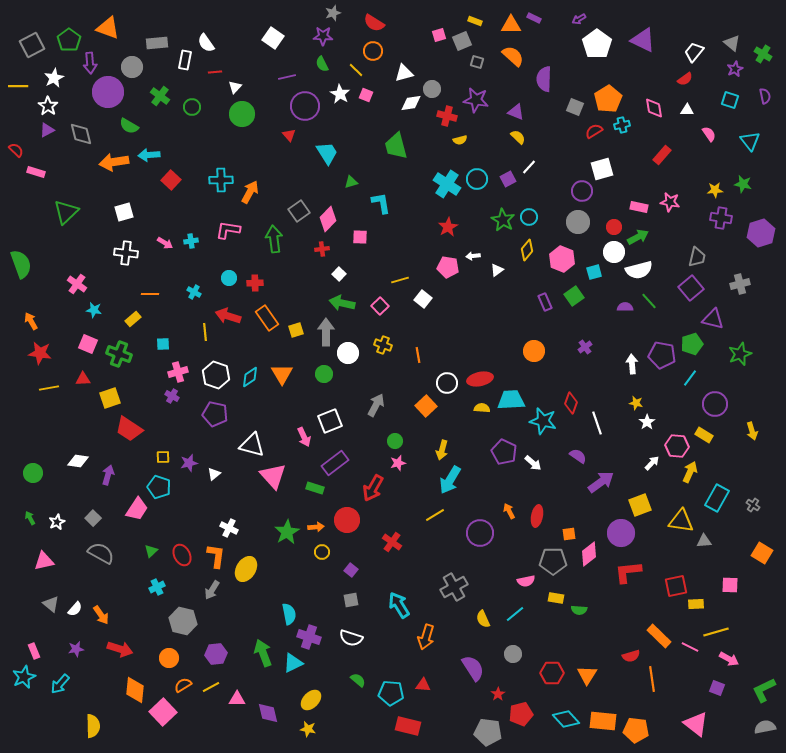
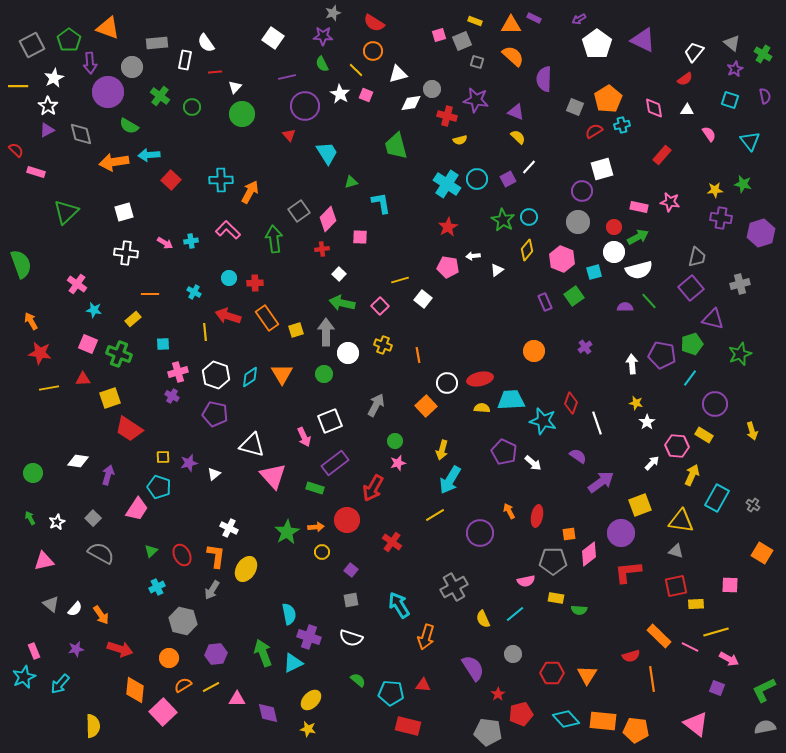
white triangle at (404, 73): moved 6 px left, 1 px down
pink L-shape at (228, 230): rotated 35 degrees clockwise
yellow arrow at (690, 472): moved 2 px right, 3 px down
gray triangle at (704, 541): moved 28 px left, 10 px down; rotated 21 degrees clockwise
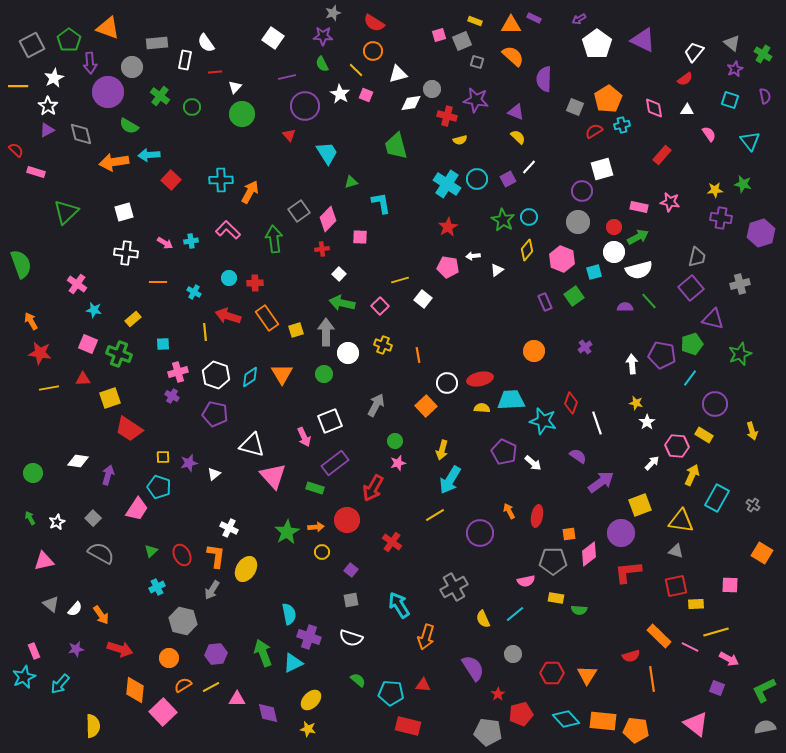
orange line at (150, 294): moved 8 px right, 12 px up
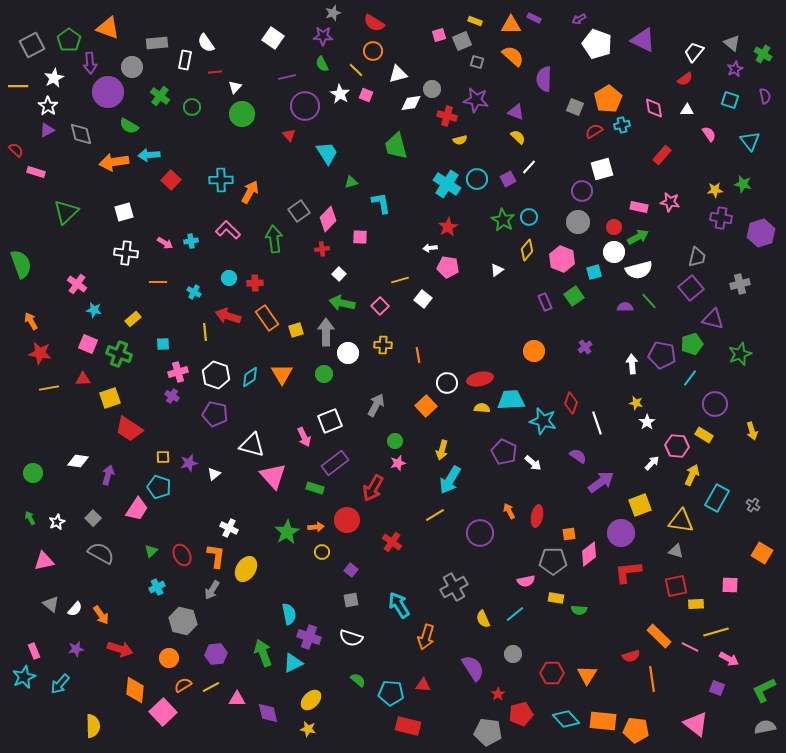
white pentagon at (597, 44): rotated 16 degrees counterclockwise
white arrow at (473, 256): moved 43 px left, 8 px up
yellow cross at (383, 345): rotated 18 degrees counterclockwise
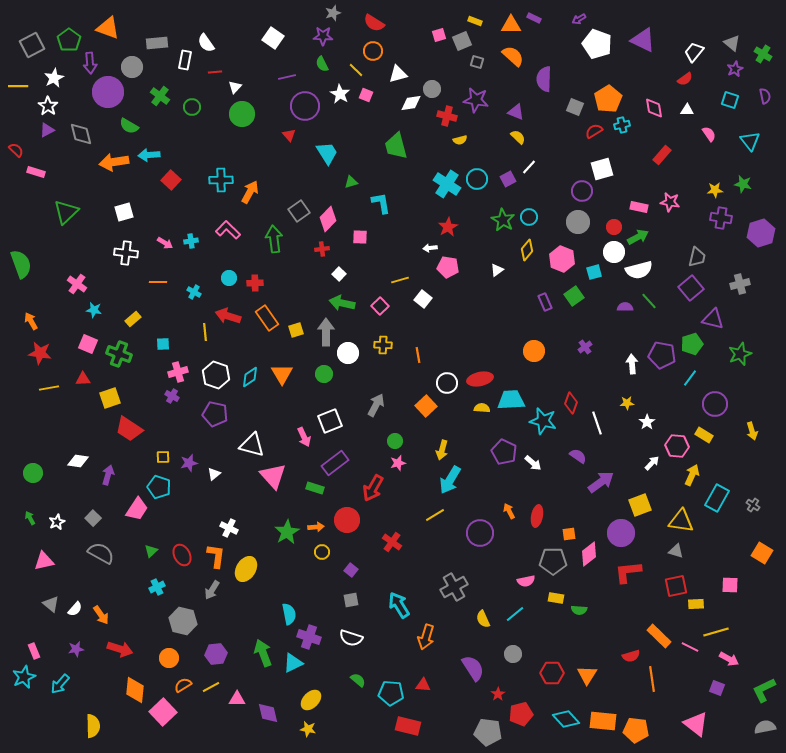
yellow star at (636, 403): moved 9 px left; rotated 16 degrees counterclockwise
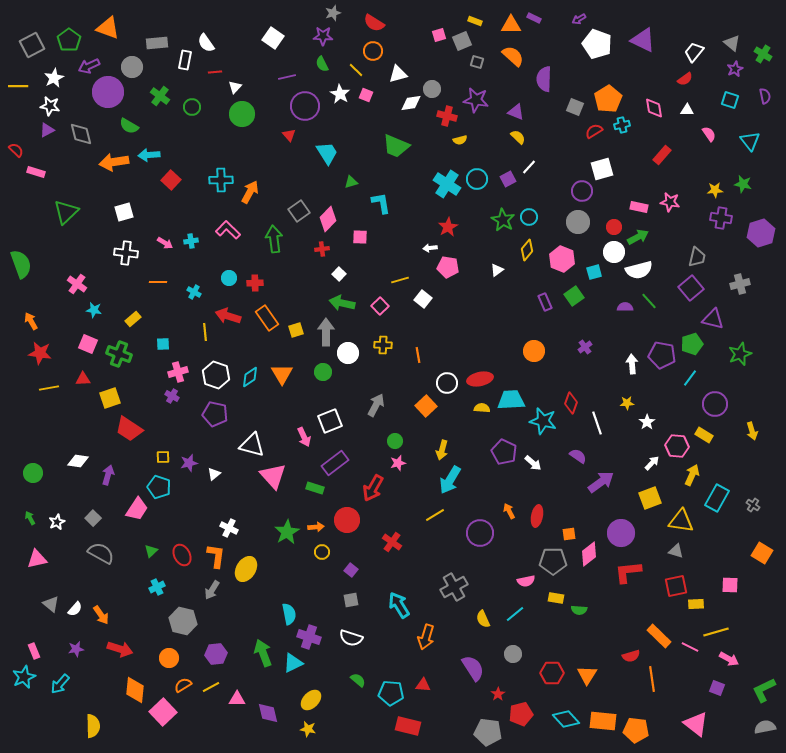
purple arrow at (90, 63): moved 1 px left, 3 px down; rotated 70 degrees clockwise
white star at (48, 106): moved 2 px right; rotated 24 degrees counterclockwise
green trapezoid at (396, 146): rotated 52 degrees counterclockwise
green circle at (324, 374): moved 1 px left, 2 px up
yellow square at (640, 505): moved 10 px right, 7 px up
pink triangle at (44, 561): moved 7 px left, 2 px up
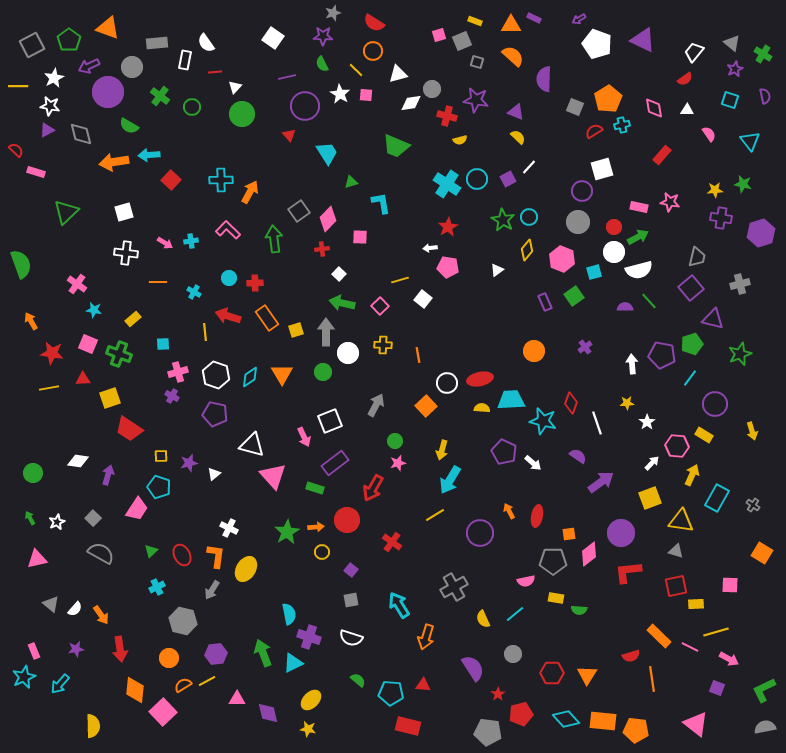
pink square at (366, 95): rotated 16 degrees counterclockwise
red star at (40, 353): moved 12 px right
yellow square at (163, 457): moved 2 px left, 1 px up
red arrow at (120, 649): rotated 65 degrees clockwise
yellow line at (211, 687): moved 4 px left, 6 px up
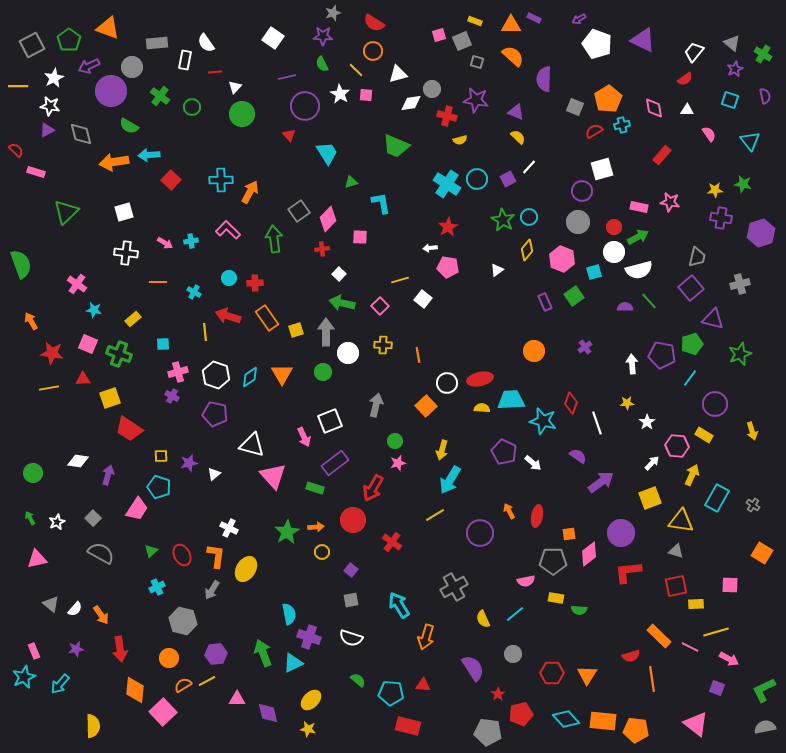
purple circle at (108, 92): moved 3 px right, 1 px up
gray arrow at (376, 405): rotated 15 degrees counterclockwise
red circle at (347, 520): moved 6 px right
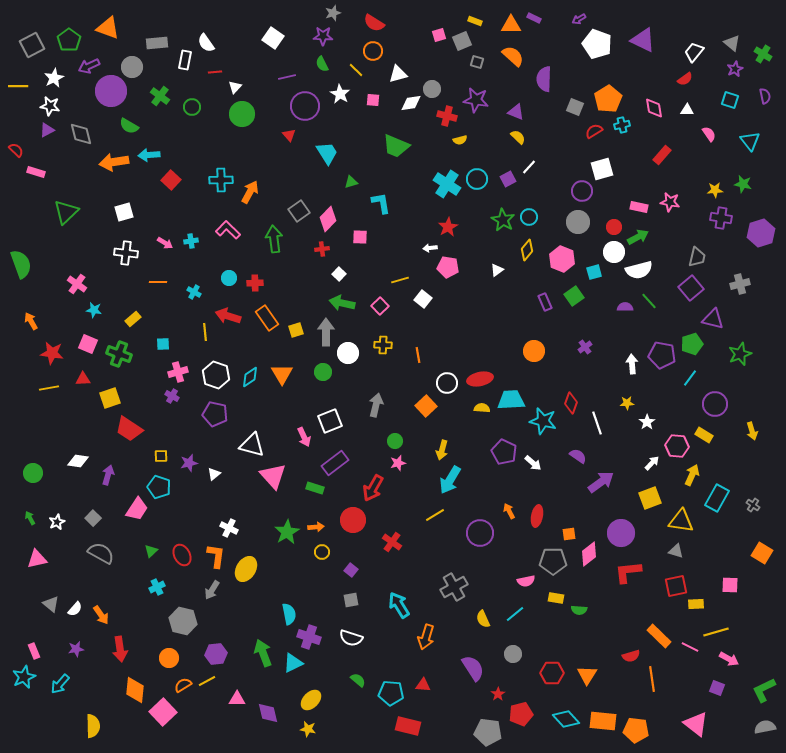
pink square at (366, 95): moved 7 px right, 5 px down
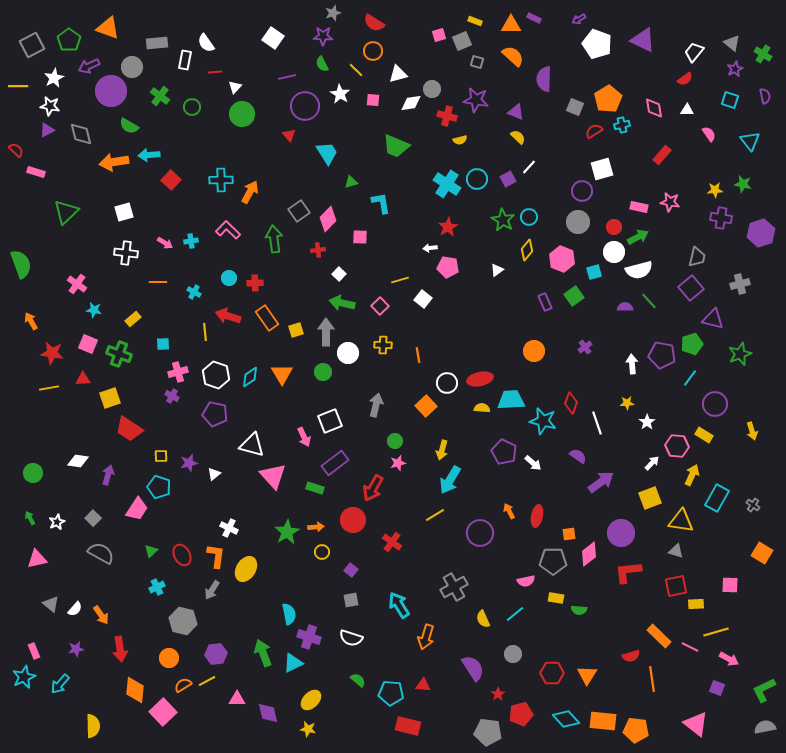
red cross at (322, 249): moved 4 px left, 1 px down
